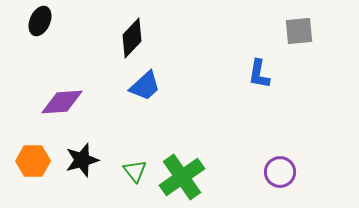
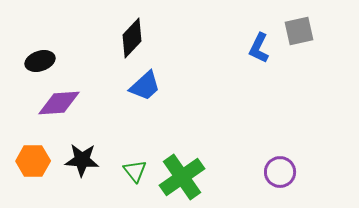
black ellipse: moved 40 px down; rotated 48 degrees clockwise
gray square: rotated 8 degrees counterclockwise
blue L-shape: moved 26 px up; rotated 16 degrees clockwise
purple diamond: moved 3 px left, 1 px down
black star: rotated 20 degrees clockwise
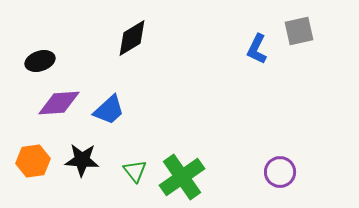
black diamond: rotated 15 degrees clockwise
blue L-shape: moved 2 px left, 1 px down
blue trapezoid: moved 36 px left, 24 px down
orange hexagon: rotated 8 degrees counterclockwise
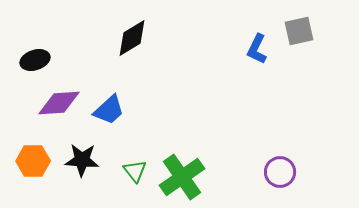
black ellipse: moved 5 px left, 1 px up
orange hexagon: rotated 8 degrees clockwise
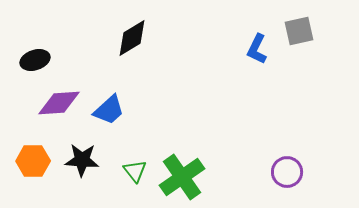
purple circle: moved 7 px right
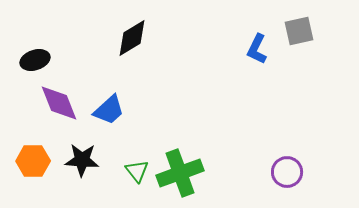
purple diamond: rotated 72 degrees clockwise
green triangle: moved 2 px right
green cross: moved 2 px left, 4 px up; rotated 15 degrees clockwise
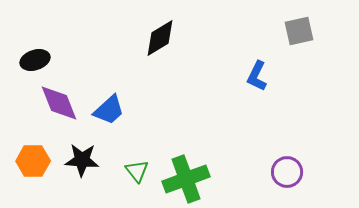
black diamond: moved 28 px right
blue L-shape: moved 27 px down
green cross: moved 6 px right, 6 px down
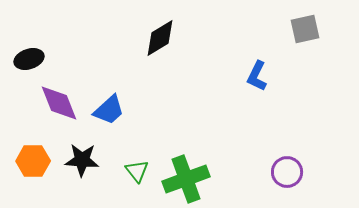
gray square: moved 6 px right, 2 px up
black ellipse: moved 6 px left, 1 px up
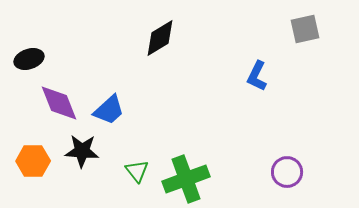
black star: moved 9 px up
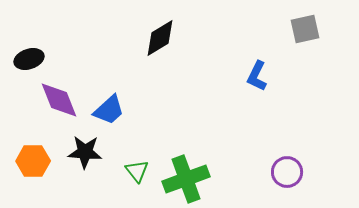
purple diamond: moved 3 px up
black star: moved 3 px right, 1 px down
